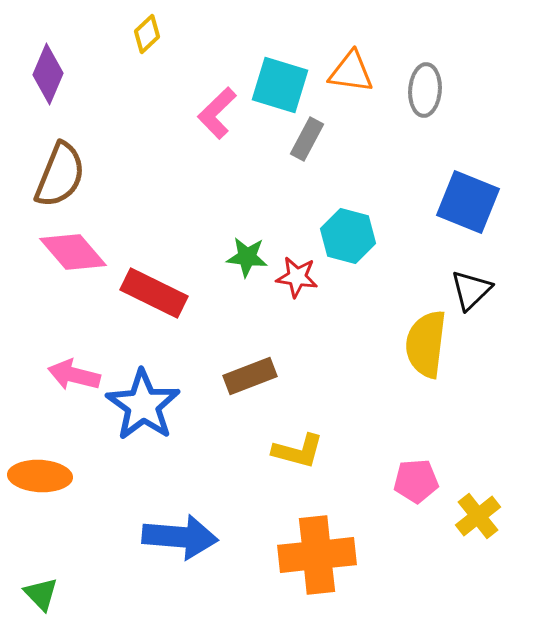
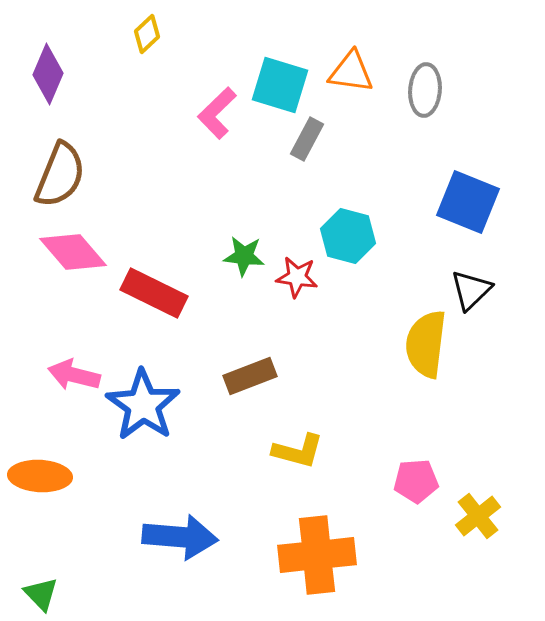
green star: moved 3 px left, 1 px up
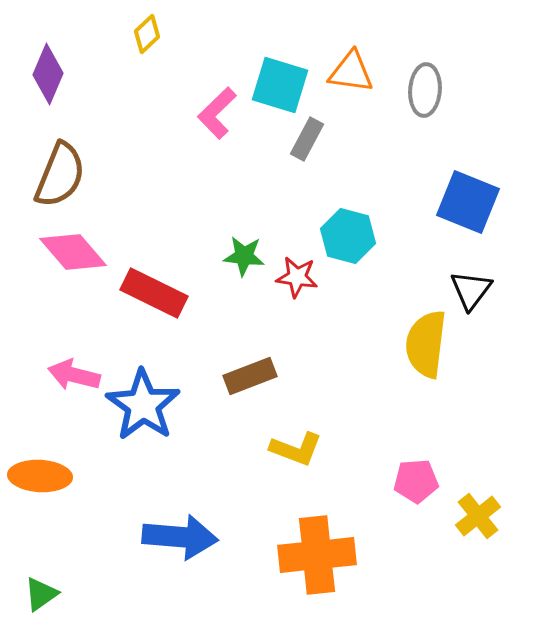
black triangle: rotated 9 degrees counterclockwise
yellow L-shape: moved 2 px left, 2 px up; rotated 6 degrees clockwise
green triangle: rotated 39 degrees clockwise
